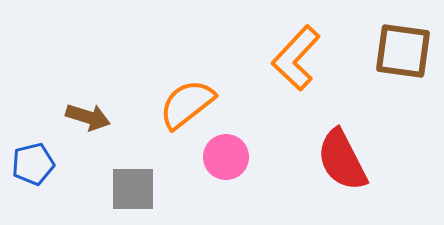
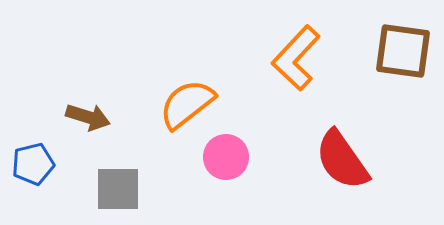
red semicircle: rotated 8 degrees counterclockwise
gray square: moved 15 px left
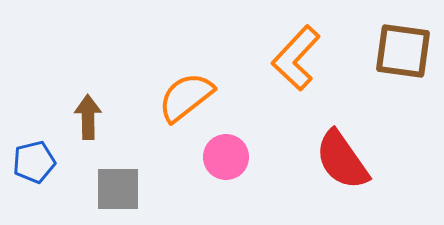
orange semicircle: moved 1 px left, 7 px up
brown arrow: rotated 108 degrees counterclockwise
blue pentagon: moved 1 px right, 2 px up
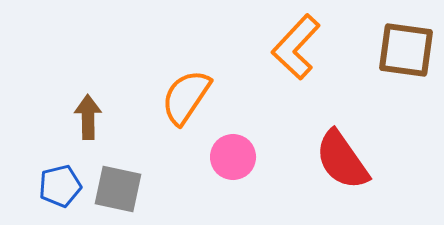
brown square: moved 3 px right, 1 px up
orange L-shape: moved 11 px up
orange semicircle: rotated 18 degrees counterclockwise
pink circle: moved 7 px right
blue pentagon: moved 26 px right, 24 px down
gray square: rotated 12 degrees clockwise
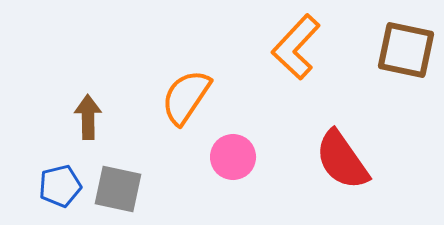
brown square: rotated 4 degrees clockwise
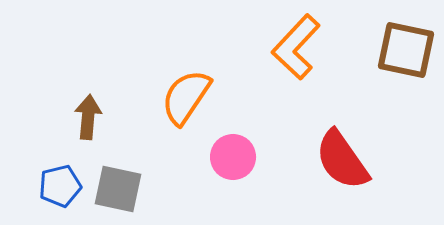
brown arrow: rotated 6 degrees clockwise
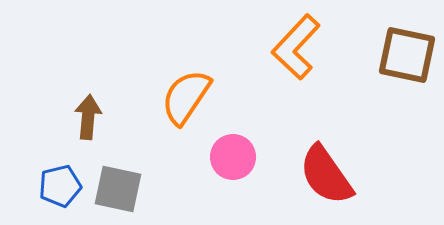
brown square: moved 1 px right, 5 px down
red semicircle: moved 16 px left, 15 px down
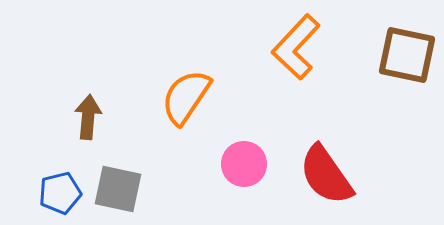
pink circle: moved 11 px right, 7 px down
blue pentagon: moved 7 px down
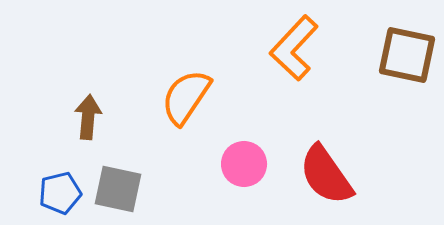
orange L-shape: moved 2 px left, 1 px down
